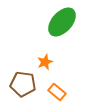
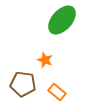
green ellipse: moved 2 px up
orange star: moved 2 px up; rotated 28 degrees counterclockwise
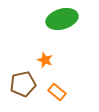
green ellipse: moved 1 px up; rotated 32 degrees clockwise
brown pentagon: rotated 20 degrees counterclockwise
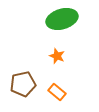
orange star: moved 12 px right, 4 px up
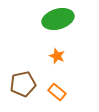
green ellipse: moved 4 px left
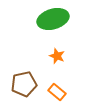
green ellipse: moved 5 px left
brown pentagon: moved 1 px right
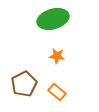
orange star: rotated 14 degrees counterclockwise
brown pentagon: rotated 15 degrees counterclockwise
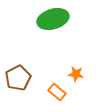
orange star: moved 19 px right, 18 px down
brown pentagon: moved 6 px left, 6 px up
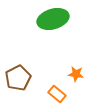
orange rectangle: moved 2 px down
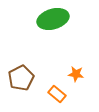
brown pentagon: moved 3 px right
